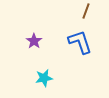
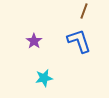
brown line: moved 2 px left
blue L-shape: moved 1 px left, 1 px up
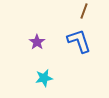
purple star: moved 3 px right, 1 px down
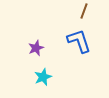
purple star: moved 1 px left, 6 px down; rotated 14 degrees clockwise
cyan star: moved 1 px left, 1 px up; rotated 12 degrees counterclockwise
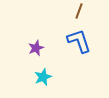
brown line: moved 5 px left
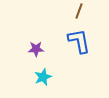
blue L-shape: rotated 8 degrees clockwise
purple star: moved 1 px down; rotated 21 degrees clockwise
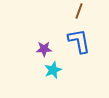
purple star: moved 8 px right
cyan star: moved 10 px right, 7 px up
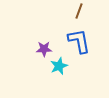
cyan star: moved 6 px right, 4 px up
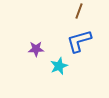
blue L-shape: rotated 96 degrees counterclockwise
purple star: moved 8 px left
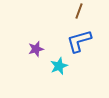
purple star: rotated 14 degrees counterclockwise
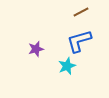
brown line: moved 2 px right, 1 px down; rotated 42 degrees clockwise
cyan star: moved 8 px right
